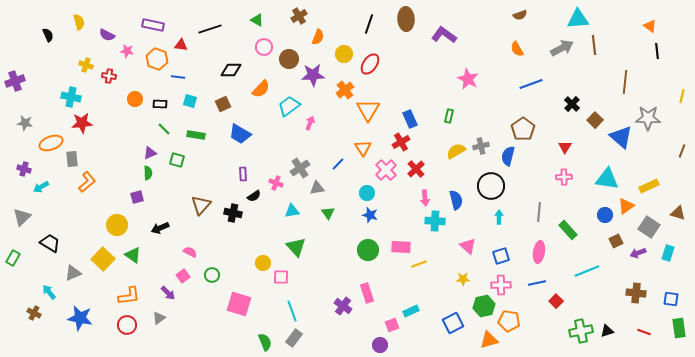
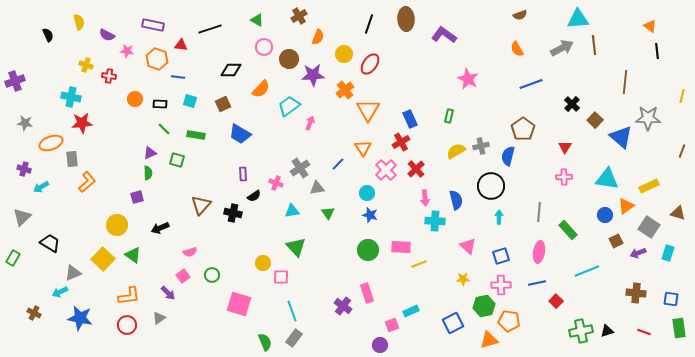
pink semicircle at (190, 252): rotated 136 degrees clockwise
cyan arrow at (49, 292): moved 11 px right; rotated 77 degrees counterclockwise
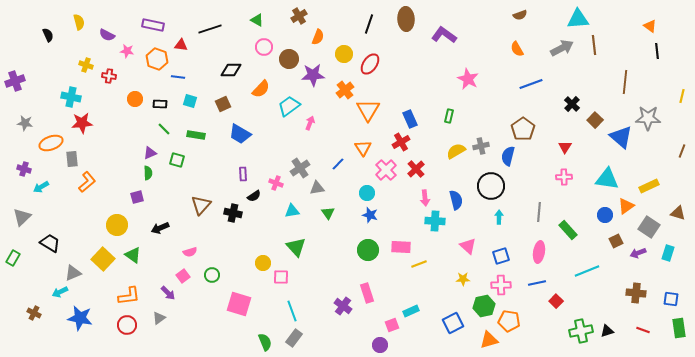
red line at (644, 332): moved 1 px left, 2 px up
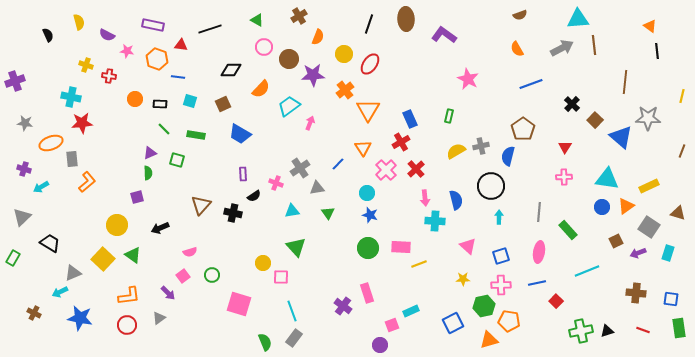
blue circle at (605, 215): moved 3 px left, 8 px up
green circle at (368, 250): moved 2 px up
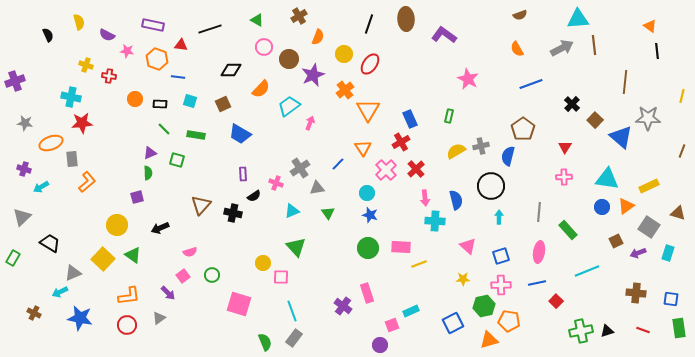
purple star at (313, 75): rotated 20 degrees counterclockwise
cyan triangle at (292, 211): rotated 14 degrees counterclockwise
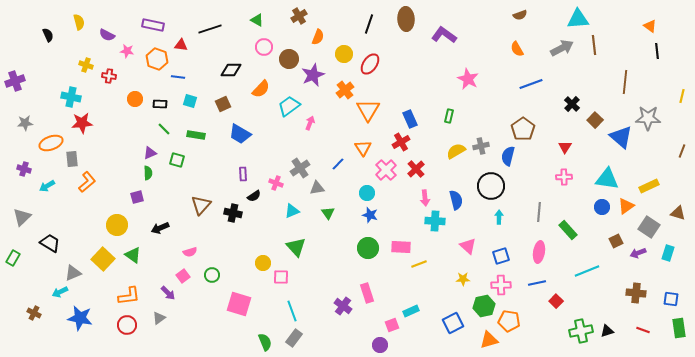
gray star at (25, 123): rotated 14 degrees counterclockwise
cyan arrow at (41, 187): moved 6 px right, 1 px up
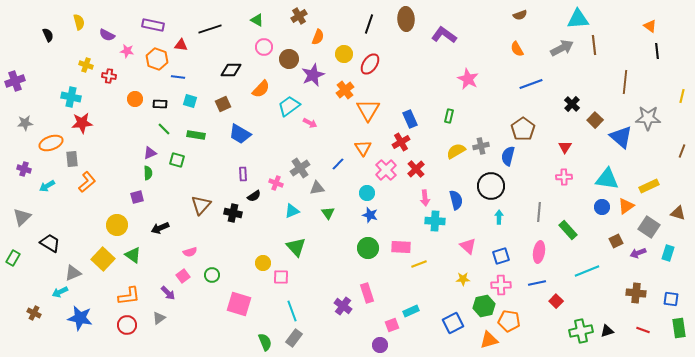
pink arrow at (310, 123): rotated 96 degrees clockwise
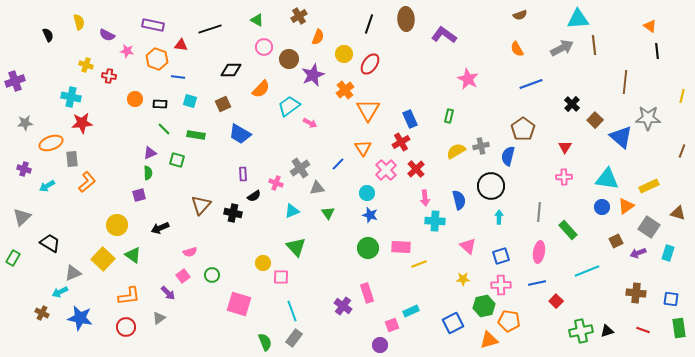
purple square at (137, 197): moved 2 px right, 2 px up
blue semicircle at (456, 200): moved 3 px right
brown cross at (34, 313): moved 8 px right
red circle at (127, 325): moved 1 px left, 2 px down
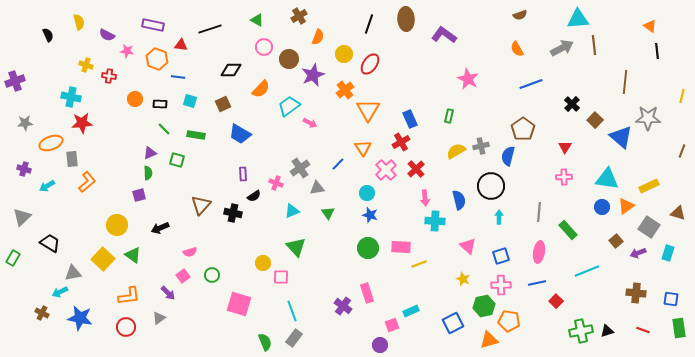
brown square at (616, 241): rotated 16 degrees counterclockwise
gray triangle at (73, 273): rotated 12 degrees clockwise
yellow star at (463, 279): rotated 24 degrees clockwise
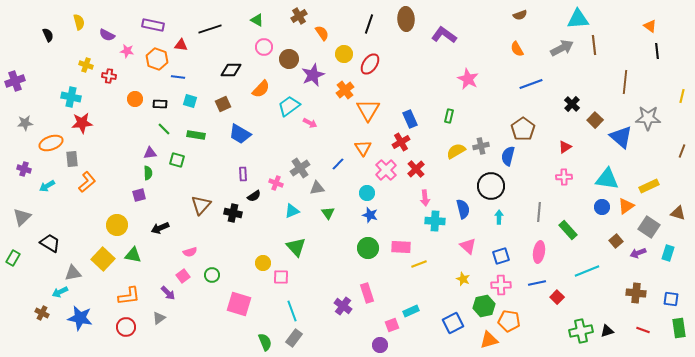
orange semicircle at (318, 37): moved 4 px right, 4 px up; rotated 56 degrees counterclockwise
red triangle at (565, 147): rotated 24 degrees clockwise
purple triangle at (150, 153): rotated 16 degrees clockwise
blue semicircle at (459, 200): moved 4 px right, 9 px down
green triangle at (133, 255): rotated 24 degrees counterclockwise
red square at (556, 301): moved 1 px right, 4 px up
